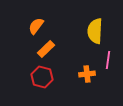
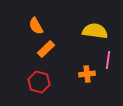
orange semicircle: rotated 66 degrees counterclockwise
yellow semicircle: rotated 95 degrees clockwise
red hexagon: moved 3 px left, 5 px down
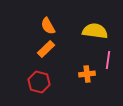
orange semicircle: moved 12 px right
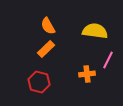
pink line: rotated 18 degrees clockwise
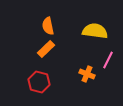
orange semicircle: rotated 18 degrees clockwise
orange cross: rotated 28 degrees clockwise
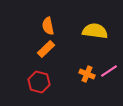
pink line: moved 1 px right, 11 px down; rotated 30 degrees clockwise
